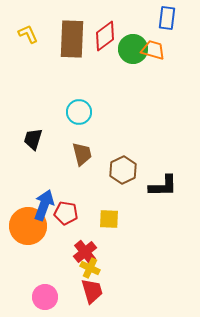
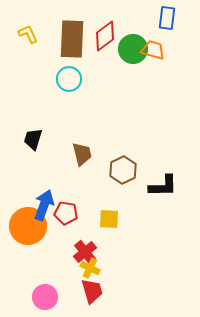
cyan circle: moved 10 px left, 33 px up
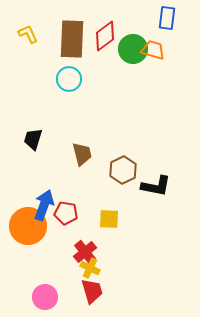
black L-shape: moved 7 px left; rotated 12 degrees clockwise
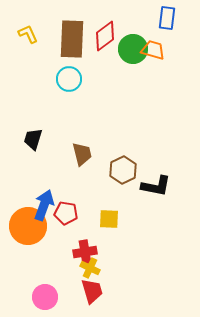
red cross: rotated 30 degrees clockwise
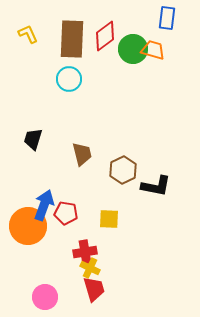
red trapezoid: moved 2 px right, 2 px up
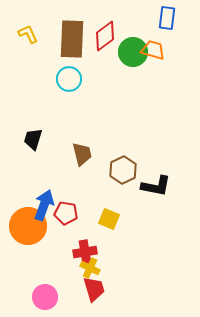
green circle: moved 3 px down
yellow square: rotated 20 degrees clockwise
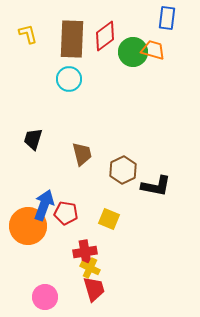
yellow L-shape: rotated 10 degrees clockwise
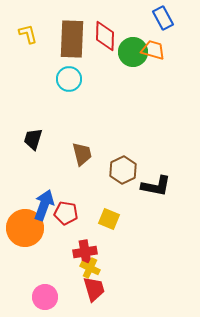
blue rectangle: moved 4 px left; rotated 35 degrees counterclockwise
red diamond: rotated 52 degrees counterclockwise
orange circle: moved 3 px left, 2 px down
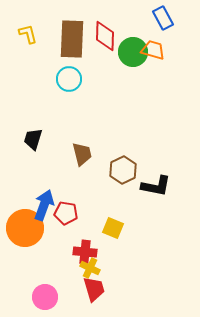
yellow square: moved 4 px right, 9 px down
red cross: rotated 15 degrees clockwise
